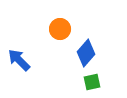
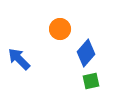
blue arrow: moved 1 px up
green square: moved 1 px left, 1 px up
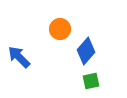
blue diamond: moved 2 px up
blue arrow: moved 2 px up
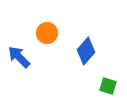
orange circle: moved 13 px left, 4 px down
green square: moved 17 px right, 5 px down; rotated 30 degrees clockwise
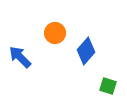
orange circle: moved 8 px right
blue arrow: moved 1 px right
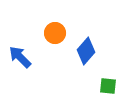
green square: rotated 12 degrees counterclockwise
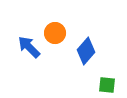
blue arrow: moved 9 px right, 10 px up
green square: moved 1 px left, 1 px up
